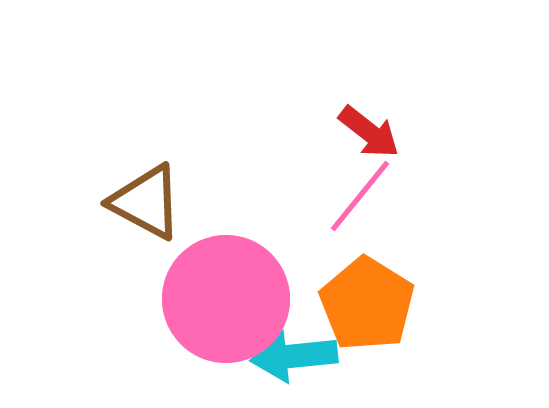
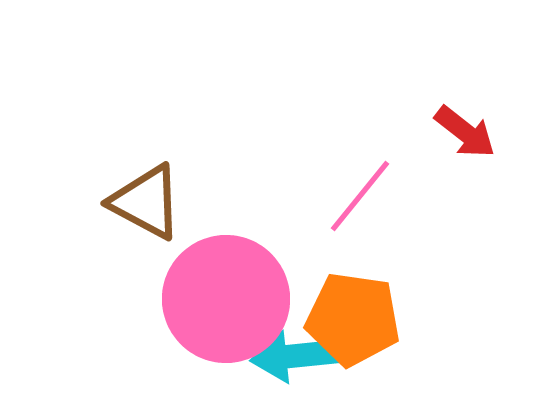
red arrow: moved 96 px right
orange pentagon: moved 14 px left, 15 px down; rotated 24 degrees counterclockwise
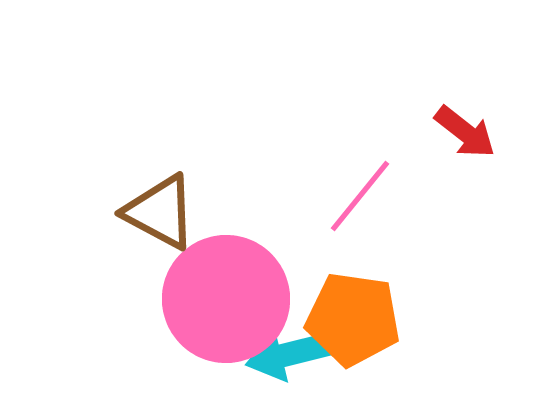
brown triangle: moved 14 px right, 10 px down
cyan arrow: moved 5 px left, 2 px up; rotated 8 degrees counterclockwise
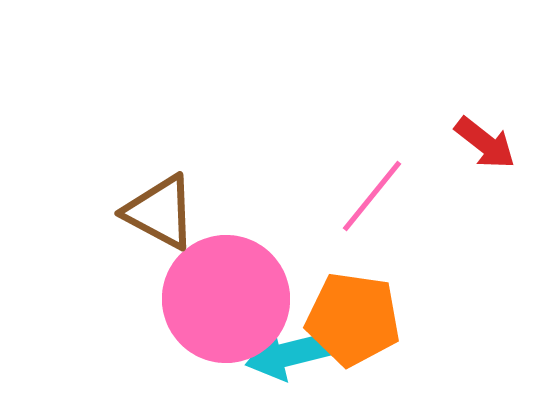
red arrow: moved 20 px right, 11 px down
pink line: moved 12 px right
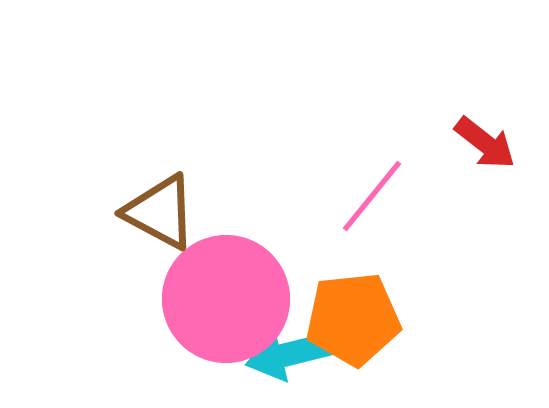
orange pentagon: rotated 14 degrees counterclockwise
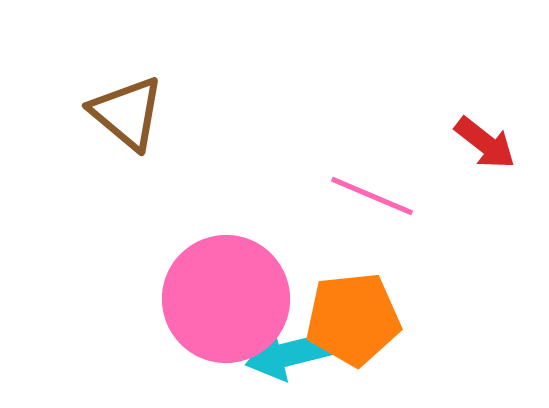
pink line: rotated 74 degrees clockwise
brown triangle: moved 33 px left, 99 px up; rotated 12 degrees clockwise
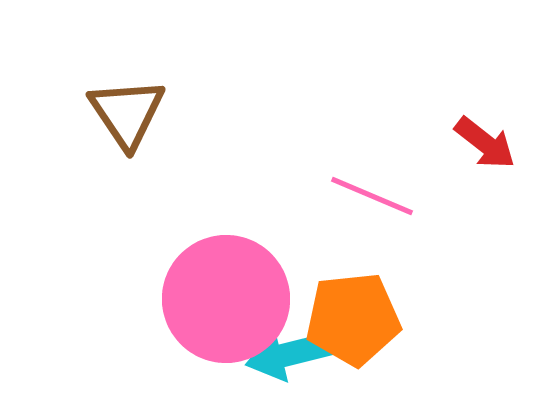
brown triangle: rotated 16 degrees clockwise
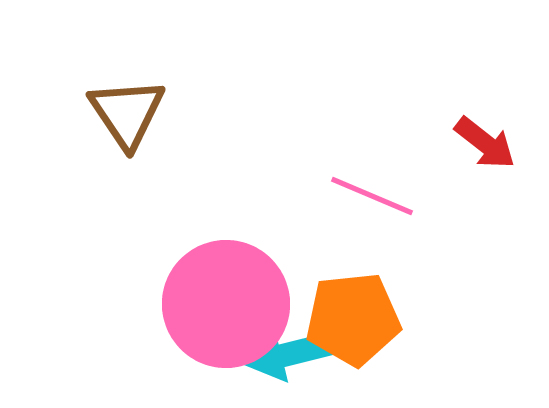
pink circle: moved 5 px down
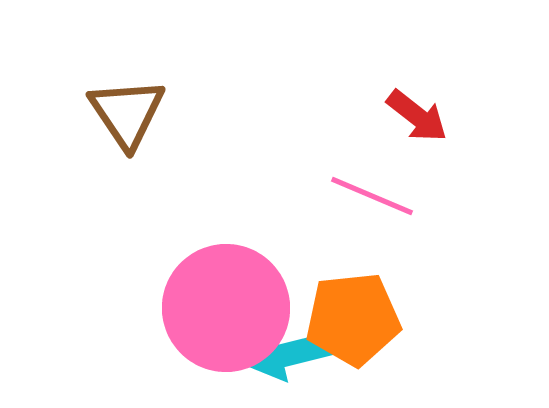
red arrow: moved 68 px left, 27 px up
pink circle: moved 4 px down
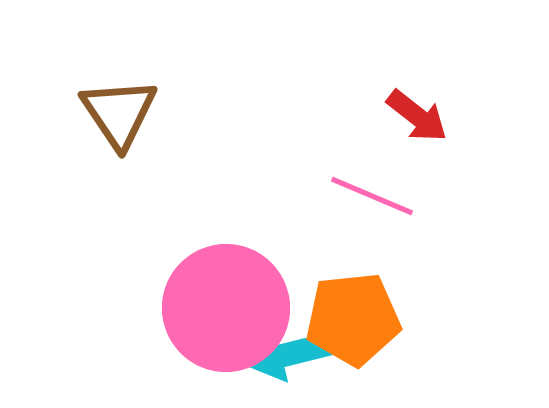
brown triangle: moved 8 px left
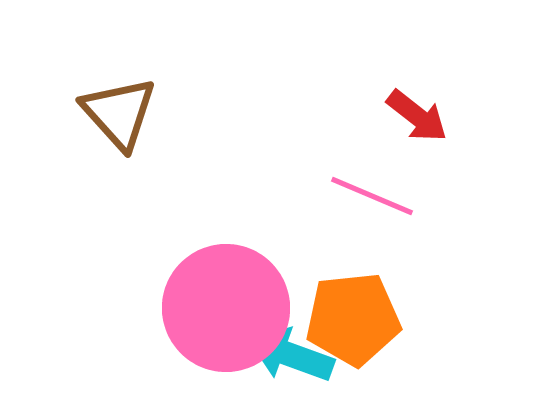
brown triangle: rotated 8 degrees counterclockwise
cyan arrow: moved 2 px right, 1 px down; rotated 34 degrees clockwise
